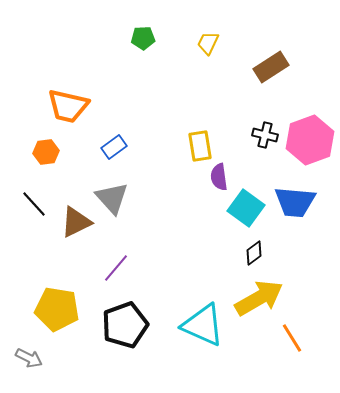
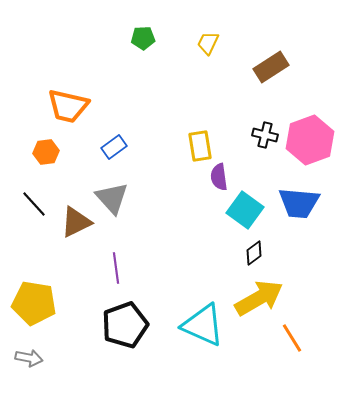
blue trapezoid: moved 4 px right, 1 px down
cyan square: moved 1 px left, 2 px down
purple line: rotated 48 degrees counterclockwise
yellow pentagon: moved 23 px left, 6 px up
gray arrow: rotated 16 degrees counterclockwise
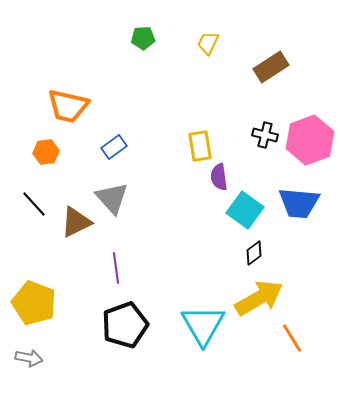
yellow pentagon: rotated 12 degrees clockwise
cyan triangle: rotated 36 degrees clockwise
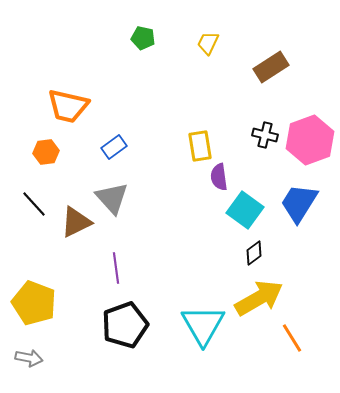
green pentagon: rotated 15 degrees clockwise
blue trapezoid: rotated 117 degrees clockwise
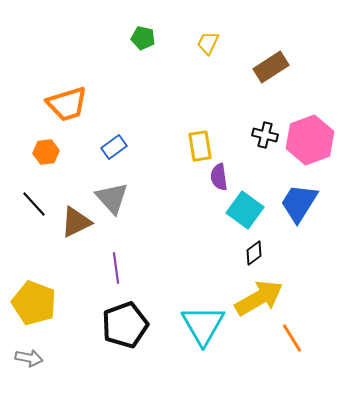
orange trapezoid: moved 1 px left, 2 px up; rotated 30 degrees counterclockwise
